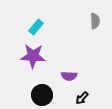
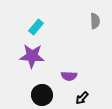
purple star: moved 1 px left
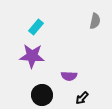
gray semicircle: rotated 14 degrees clockwise
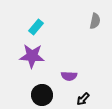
black arrow: moved 1 px right, 1 px down
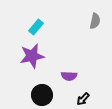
purple star: rotated 15 degrees counterclockwise
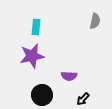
cyan rectangle: rotated 35 degrees counterclockwise
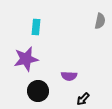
gray semicircle: moved 5 px right
purple star: moved 6 px left, 3 px down
black circle: moved 4 px left, 4 px up
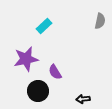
cyan rectangle: moved 8 px right, 1 px up; rotated 42 degrees clockwise
purple semicircle: moved 14 px left, 4 px up; rotated 56 degrees clockwise
black arrow: rotated 40 degrees clockwise
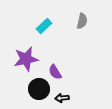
gray semicircle: moved 18 px left
black circle: moved 1 px right, 2 px up
black arrow: moved 21 px left, 1 px up
